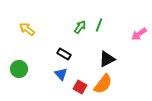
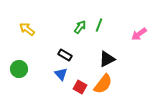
black rectangle: moved 1 px right, 1 px down
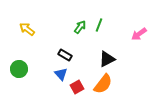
red square: moved 3 px left; rotated 32 degrees clockwise
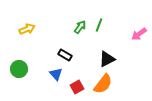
yellow arrow: rotated 119 degrees clockwise
blue triangle: moved 5 px left
